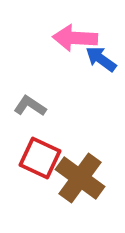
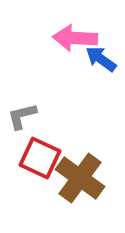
gray L-shape: moved 8 px left, 10 px down; rotated 48 degrees counterclockwise
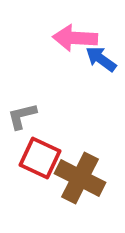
brown cross: rotated 9 degrees counterclockwise
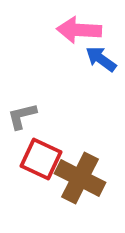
pink arrow: moved 4 px right, 8 px up
red square: moved 1 px right, 1 px down
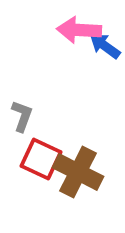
blue arrow: moved 4 px right, 13 px up
gray L-shape: rotated 124 degrees clockwise
brown cross: moved 2 px left, 6 px up
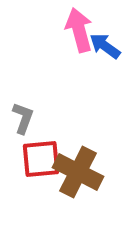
pink arrow: rotated 72 degrees clockwise
gray L-shape: moved 1 px right, 2 px down
red square: rotated 30 degrees counterclockwise
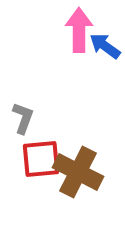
pink arrow: rotated 15 degrees clockwise
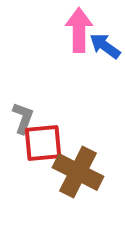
red square: moved 2 px right, 16 px up
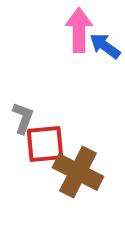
red square: moved 2 px right, 1 px down
